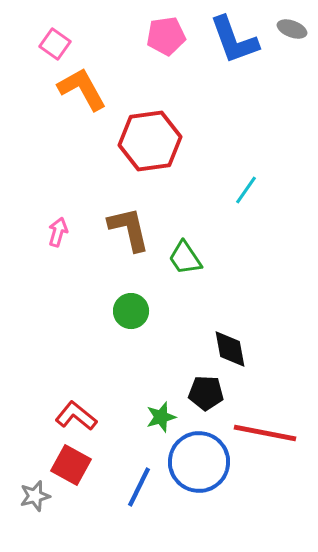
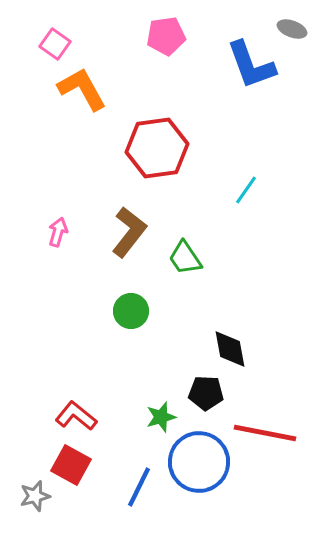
blue L-shape: moved 17 px right, 25 px down
red hexagon: moved 7 px right, 7 px down
brown L-shape: moved 3 px down; rotated 51 degrees clockwise
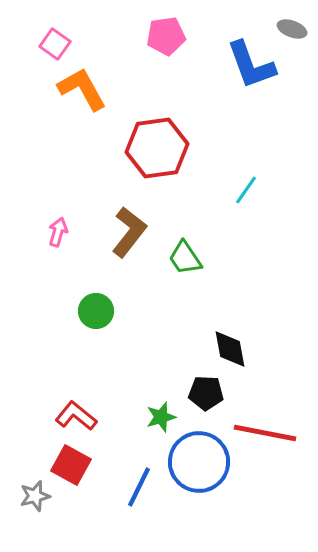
green circle: moved 35 px left
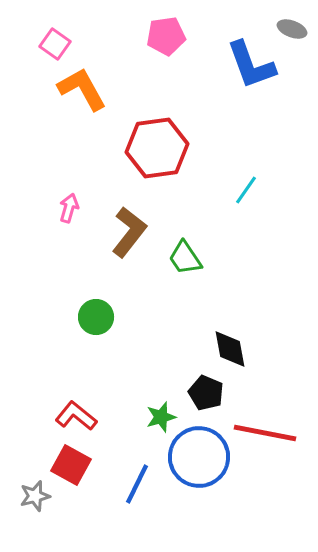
pink arrow: moved 11 px right, 24 px up
green circle: moved 6 px down
black pentagon: rotated 20 degrees clockwise
blue circle: moved 5 px up
blue line: moved 2 px left, 3 px up
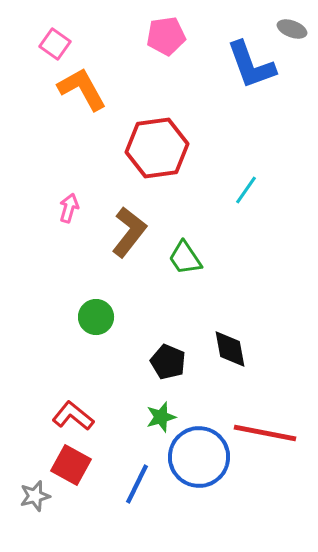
black pentagon: moved 38 px left, 31 px up
red L-shape: moved 3 px left
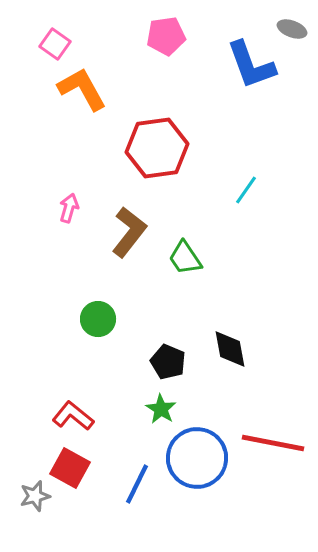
green circle: moved 2 px right, 2 px down
green star: moved 8 px up; rotated 24 degrees counterclockwise
red line: moved 8 px right, 10 px down
blue circle: moved 2 px left, 1 px down
red square: moved 1 px left, 3 px down
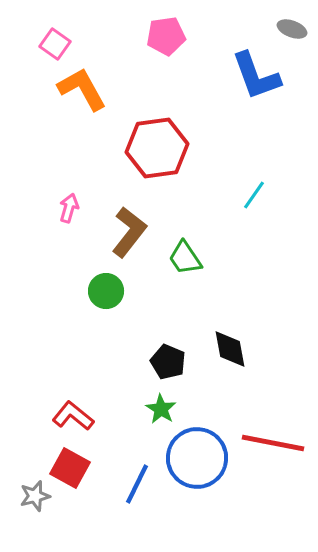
blue L-shape: moved 5 px right, 11 px down
cyan line: moved 8 px right, 5 px down
green circle: moved 8 px right, 28 px up
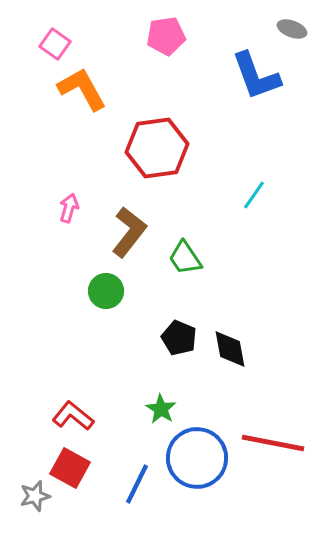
black pentagon: moved 11 px right, 24 px up
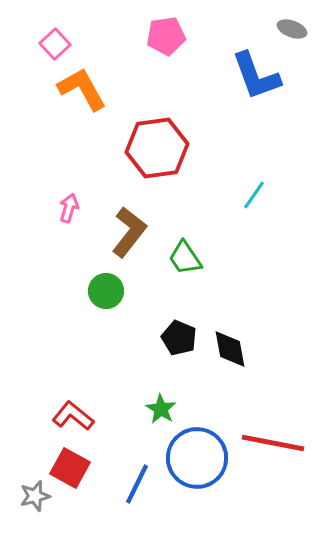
pink square: rotated 12 degrees clockwise
